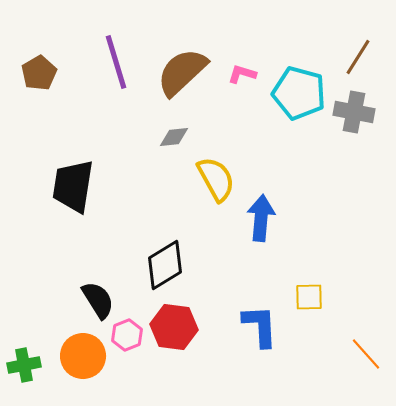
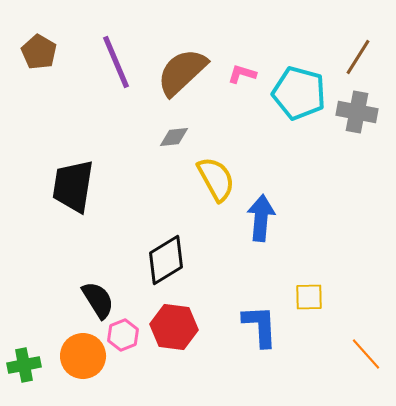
purple line: rotated 6 degrees counterclockwise
brown pentagon: moved 21 px up; rotated 12 degrees counterclockwise
gray cross: moved 3 px right
black diamond: moved 1 px right, 5 px up
pink hexagon: moved 4 px left
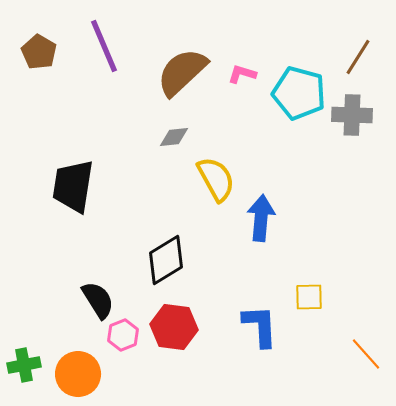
purple line: moved 12 px left, 16 px up
gray cross: moved 5 px left, 3 px down; rotated 9 degrees counterclockwise
orange circle: moved 5 px left, 18 px down
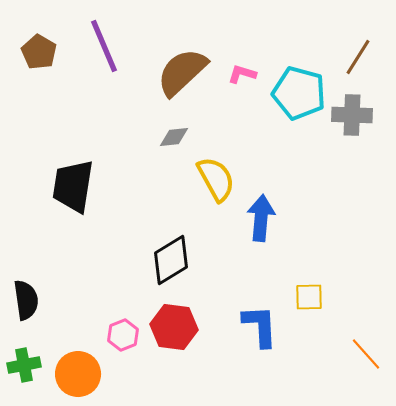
black diamond: moved 5 px right
black semicircle: moved 72 px left; rotated 24 degrees clockwise
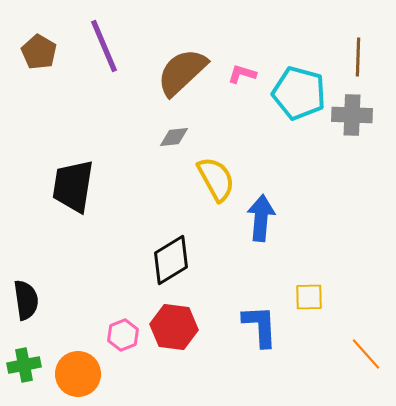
brown line: rotated 30 degrees counterclockwise
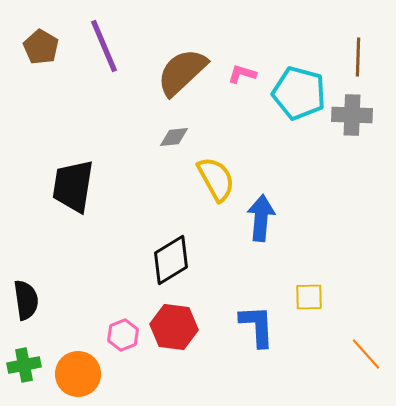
brown pentagon: moved 2 px right, 5 px up
blue L-shape: moved 3 px left
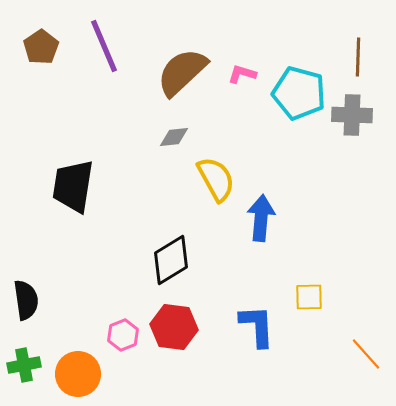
brown pentagon: rotated 8 degrees clockwise
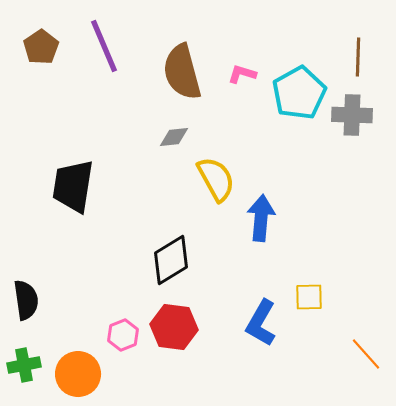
brown semicircle: rotated 62 degrees counterclockwise
cyan pentagon: rotated 28 degrees clockwise
blue L-shape: moved 4 px right, 3 px up; rotated 147 degrees counterclockwise
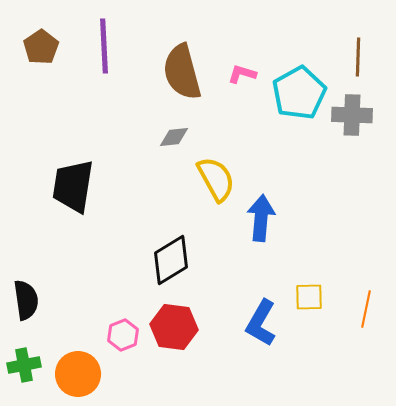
purple line: rotated 20 degrees clockwise
orange line: moved 45 px up; rotated 54 degrees clockwise
